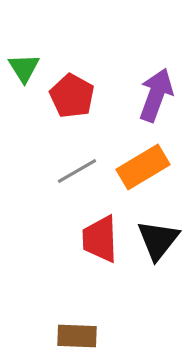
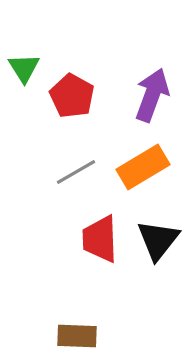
purple arrow: moved 4 px left
gray line: moved 1 px left, 1 px down
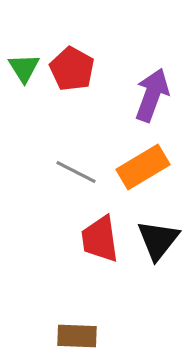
red pentagon: moved 27 px up
gray line: rotated 57 degrees clockwise
red trapezoid: rotated 6 degrees counterclockwise
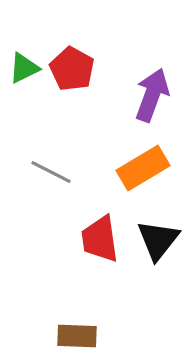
green triangle: rotated 36 degrees clockwise
orange rectangle: moved 1 px down
gray line: moved 25 px left
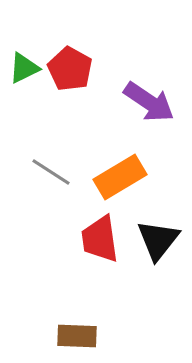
red pentagon: moved 2 px left
purple arrow: moved 3 px left, 7 px down; rotated 104 degrees clockwise
orange rectangle: moved 23 px left, 9 px down
gray line: rotated 6 degrees clockwise
